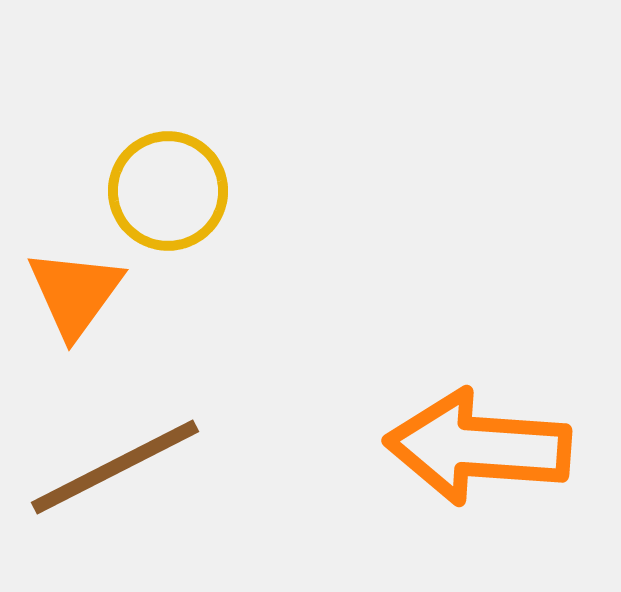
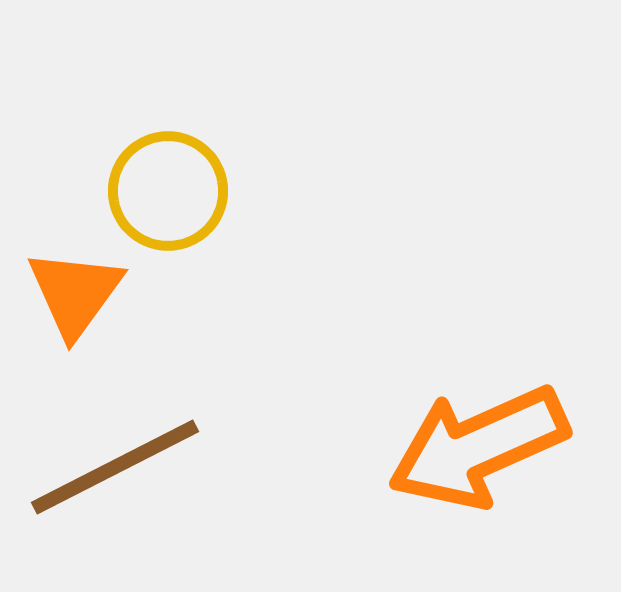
orange arrow: rotated 28 degrees counterclockwise
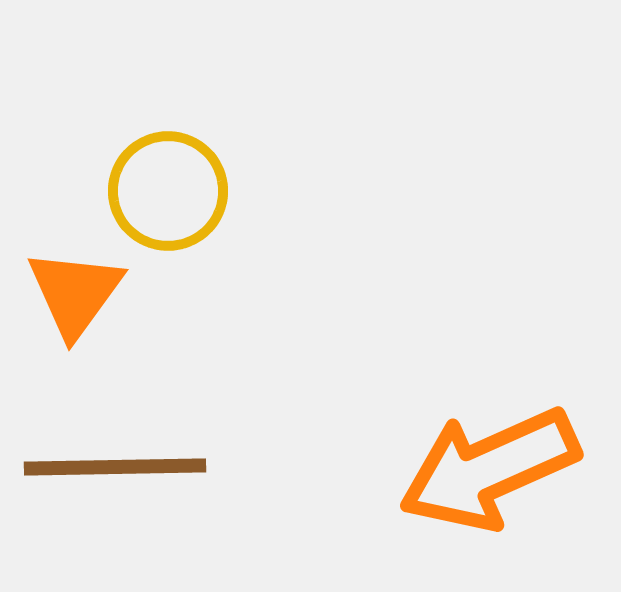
orange arrow: moved 11 px right, 22 px down
brown line: rotated 26 degrees clockwise
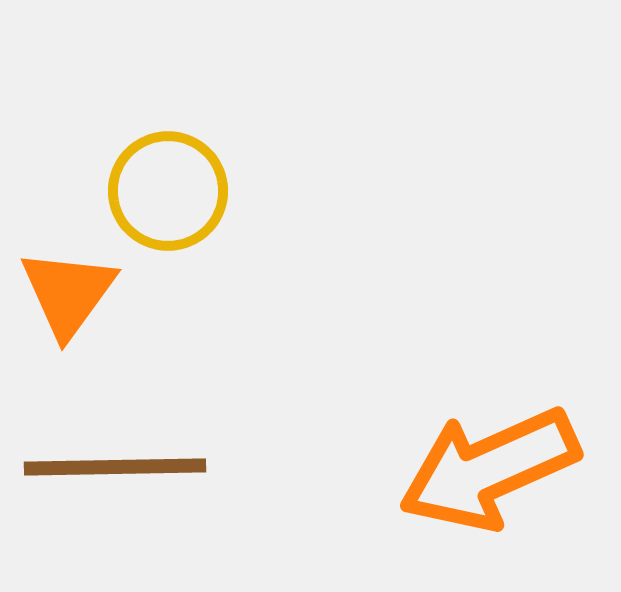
orange triangle: moved 7 px left
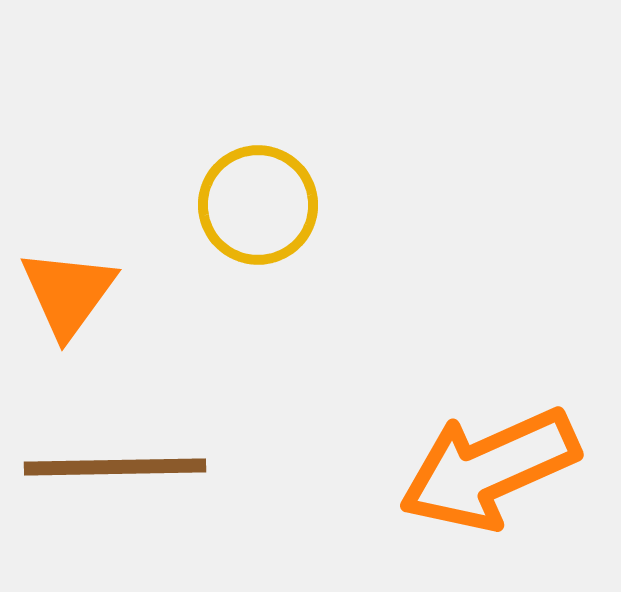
yellow circle: moved 90 px right, 14 px down
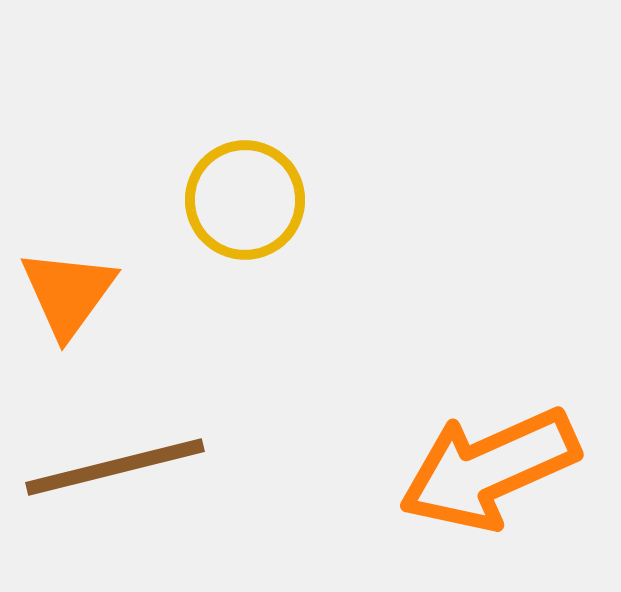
yellow circle: moved 13 px left, 5 px up
brown line: rotated 13 degrees counterclockwise
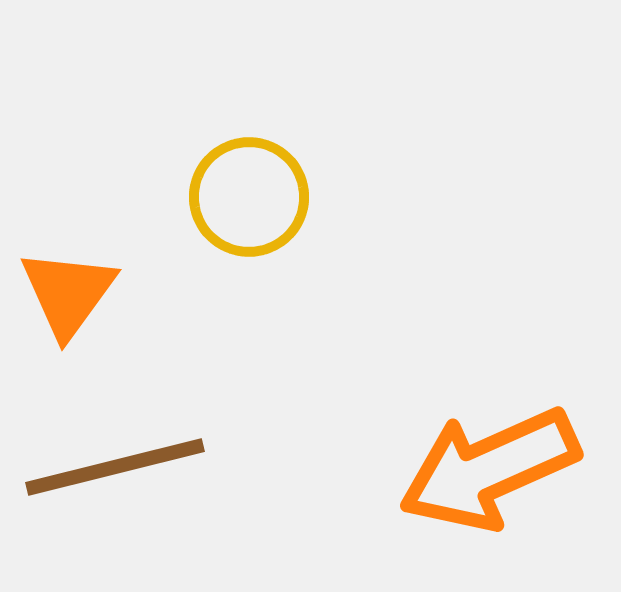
yellow circle: moved 4 px right, 3 px up
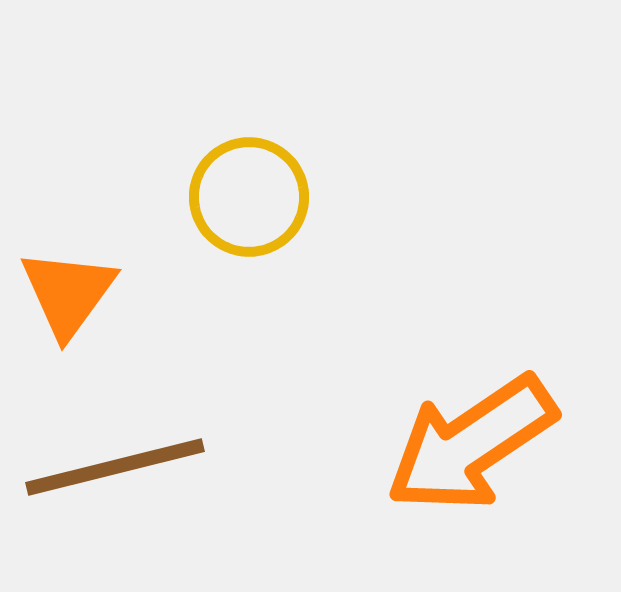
orange arrow: moved 18 px left, 25 px up; rotated 10 degrees counterclockwise
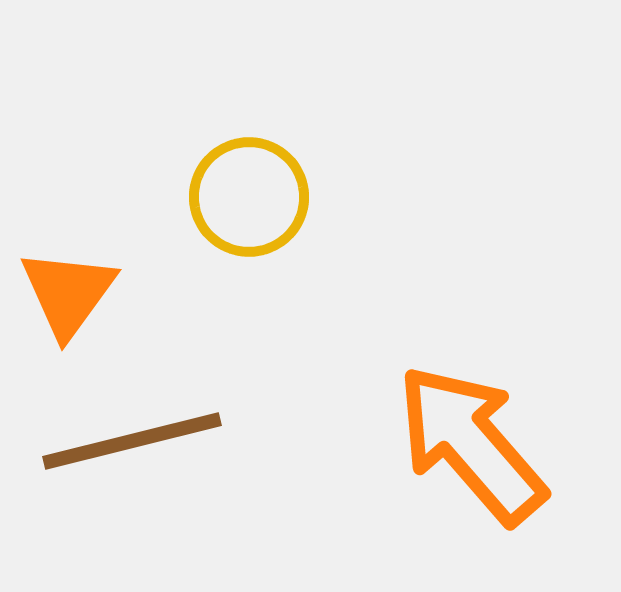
orange arrow: rotated 83 degrees clockwise
brown line: moved 17 px right, 26 px up
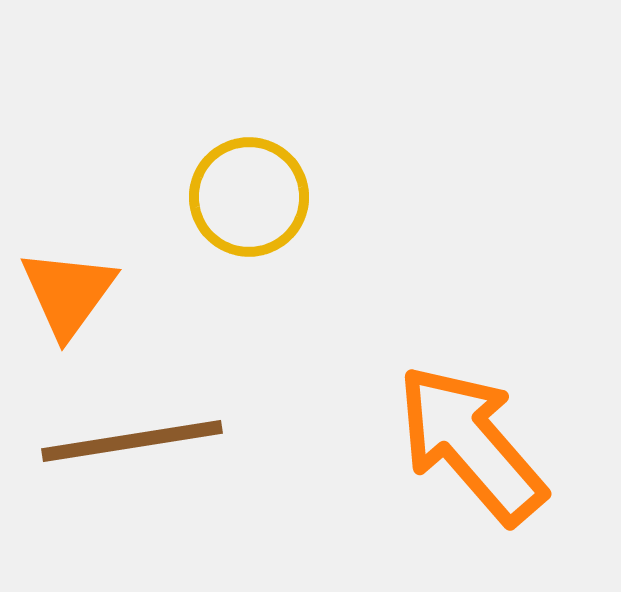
brown line: rotated 5 degrees clockwise
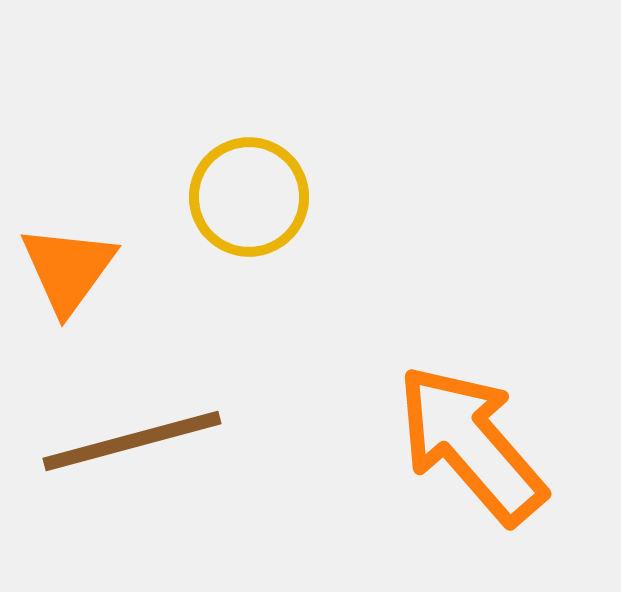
orange triangle: moved 24 px up
brown line: rotated 6 degrees counterclockwise
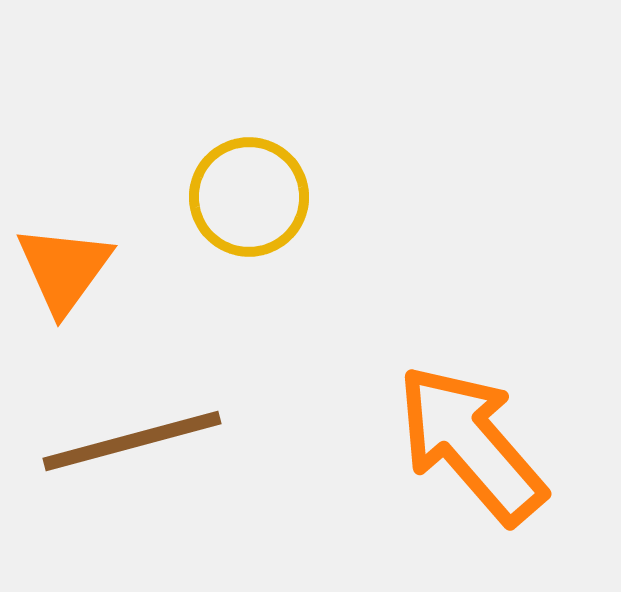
orange triangle: moved 4 px left
